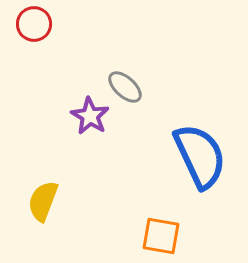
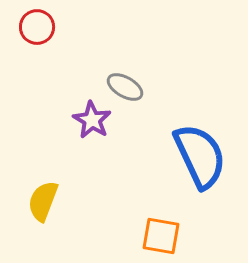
red circle: moved 3 px right, 3 px down
gray ellipse: rotated 12 degrees counterclockwise
purple star: moved 2 px right, 4 px down
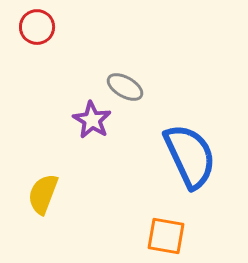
blue semicircle: moved 10 px left
yellow semicircle: moved 7 px up
orange square: moved 5 px right
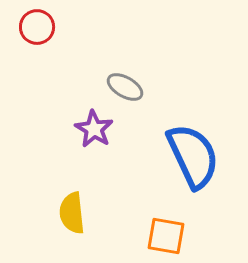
purple star: moved 2 px right, 9 px down
blue semicircle: moved 3 px right
yellow semicircle: moved 29 px right, 19 px down; rotated 27 degrees counterclockwise
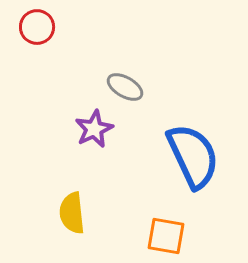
purple star: rotated 15 degrees clockwise
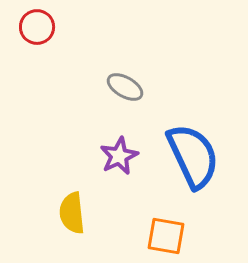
purple star: moved 25 px right, 27 px down
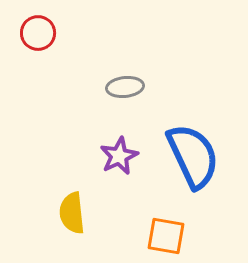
red circle: moved 1 px right, 6 px down
gray ellipse: rotated 36 degrees counterclockwise
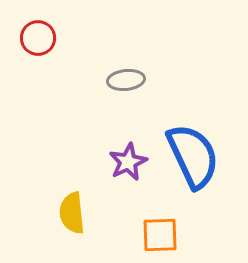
red circle: moved 5 px down
gray ellipse: moved 1 px right, 7 px up
purple star: moved 9 px right, 6 px down
orange square: moved 6 px left, 1 px up; rotated 12 degrees counterclockwise
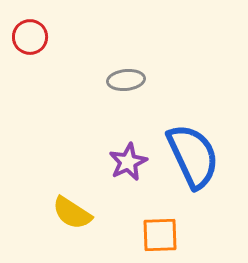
red circle: moved 8 px left, 1 px up
yellow semicircle: rotated 51 degrees counterclockwise
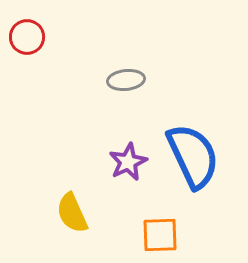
red circle: moved 3 px left
yellow semicircle: rotated 33 degrees clockwise
